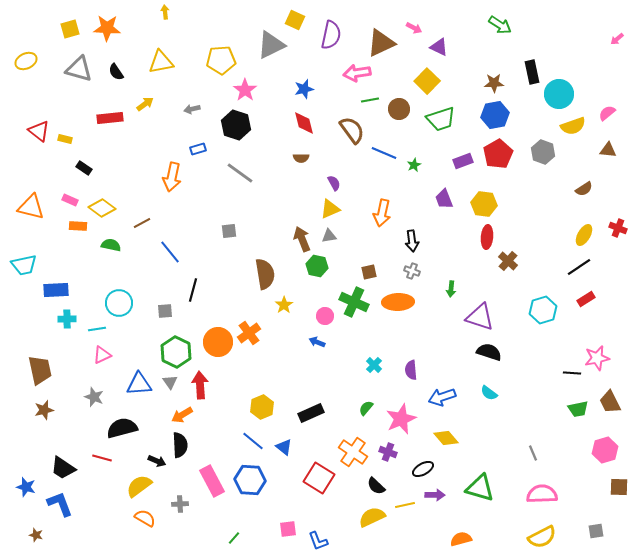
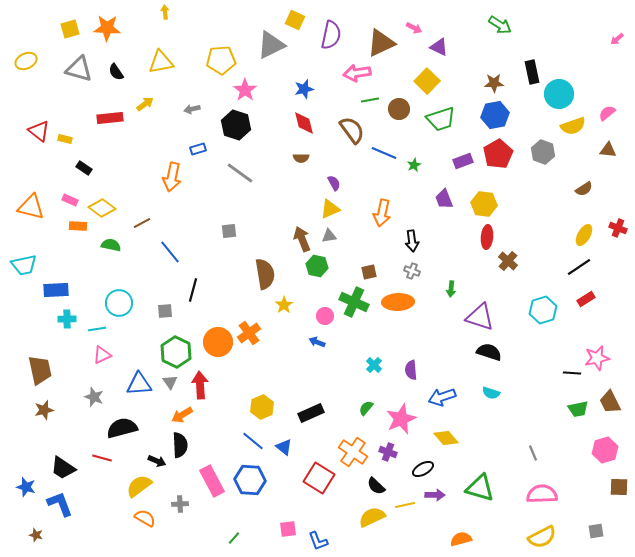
cyan semicircle at (489, 393): moved 2 px right; rotated 18 degrees counterclockwise
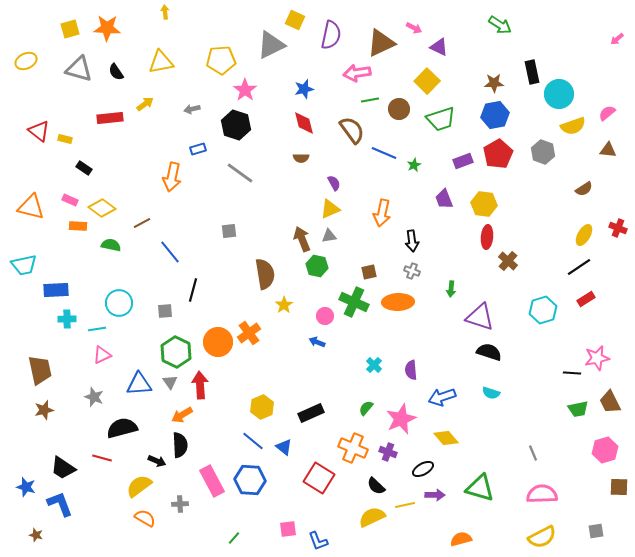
orange cross at (353, 452): moved 4 px up; rotated 12 degrees counterclockwise
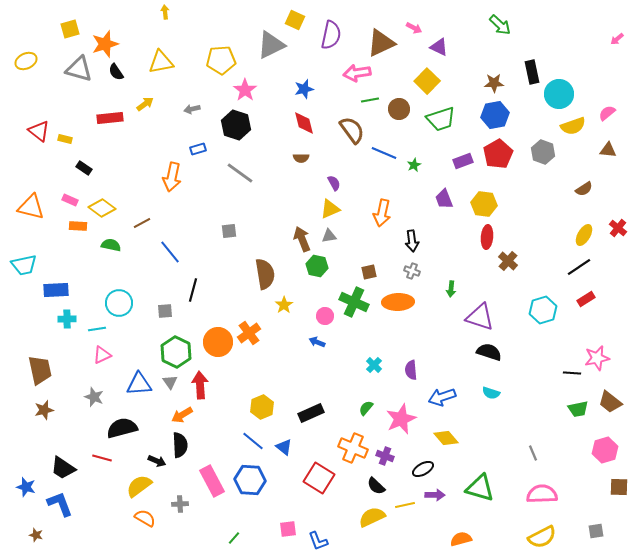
green arrow at (500, 25): rotated 10 degrees clockwise
orange star at (107, 28): moved 2 px left, 16 px down; rotated 20 degrees counterclockwise
red cross at (618, 228): rotated 18 degrees clockwise
brown trapezoid at (610, 402): rotated 25 degrees counterclockwise
purple cross at (388, 452): moved 3 px left, 4 px down
